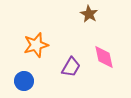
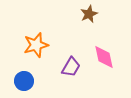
brown star: rotated 18 degrees clockwise
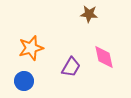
brown star: rotated 30 degrees clockwise
orange star: moved 5 px left, 3 px down
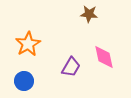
orange star: moved 3 px left, 4 px up; rotated 15 degrees counterclockwise
